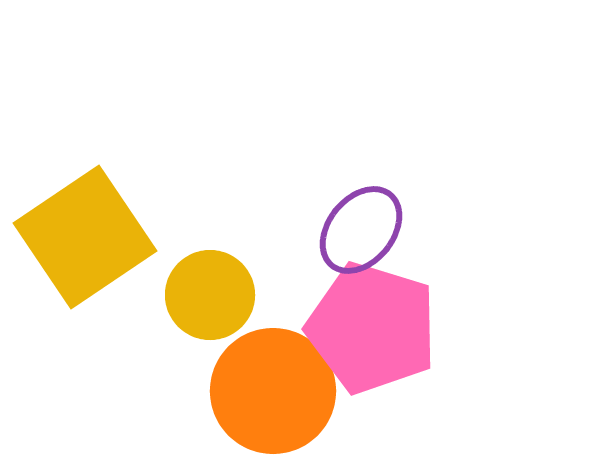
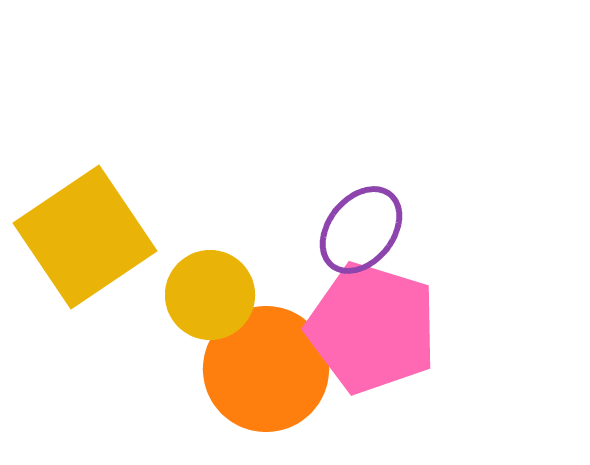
orange circle: moved 7 px left, 22 px up
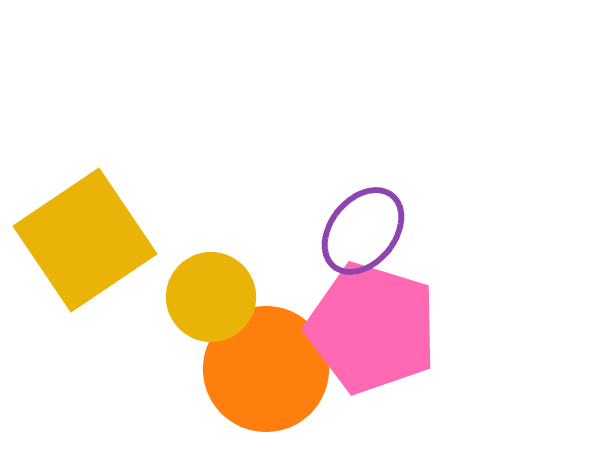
purple ellipse: moved 2 px right, 1 px down
yellow square: moved 3 px down
yellow circle: moved 1 px right, 2 px down
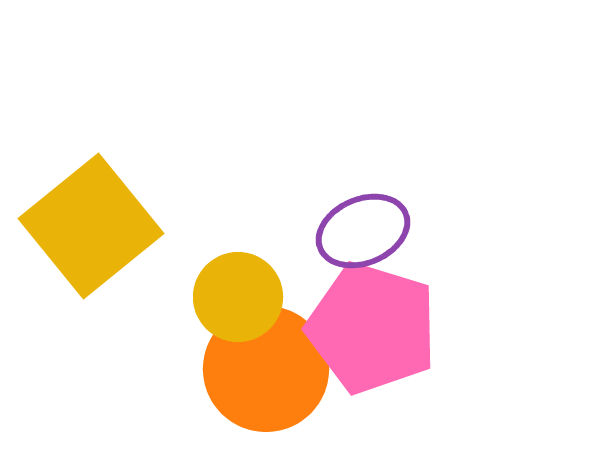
purple ellipse: rotated 28 degrees clockwise
yellow square: moved 6 px right, 14 px up; rotated 5 degrees counterclockwise
yellow circle: moved 27 px right
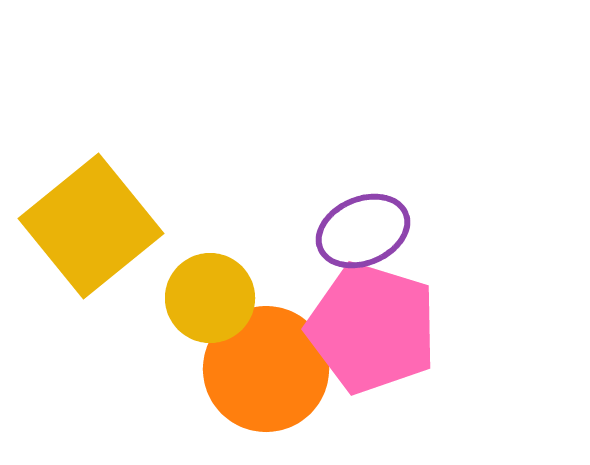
yellow circle: moved 28 px left, 1 px down
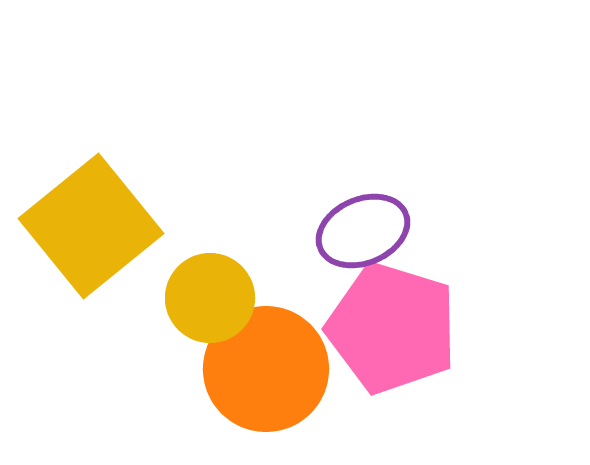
pink pentagon: moved 20 px right
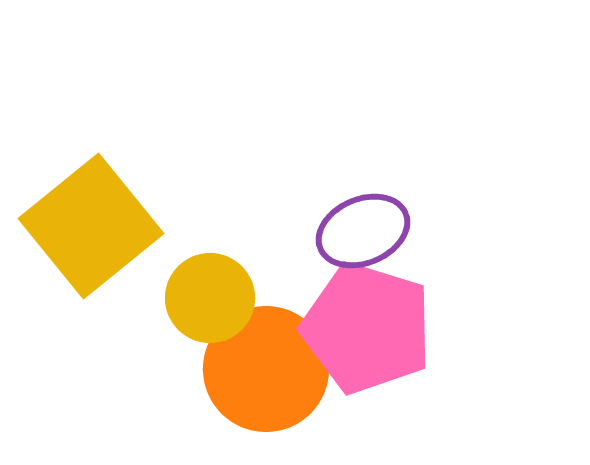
pink pentagon: moved 25 px left
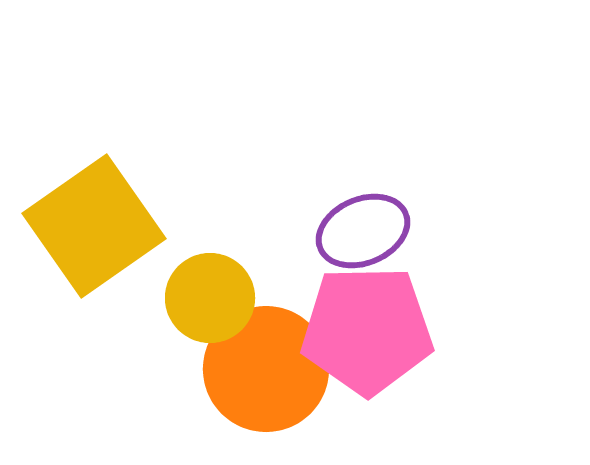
yellow square: moved 3 px right; rotated 4 degrees clockwise
pink pentagon: moved 2 px down; rotated 18 degrees counterclockwise
